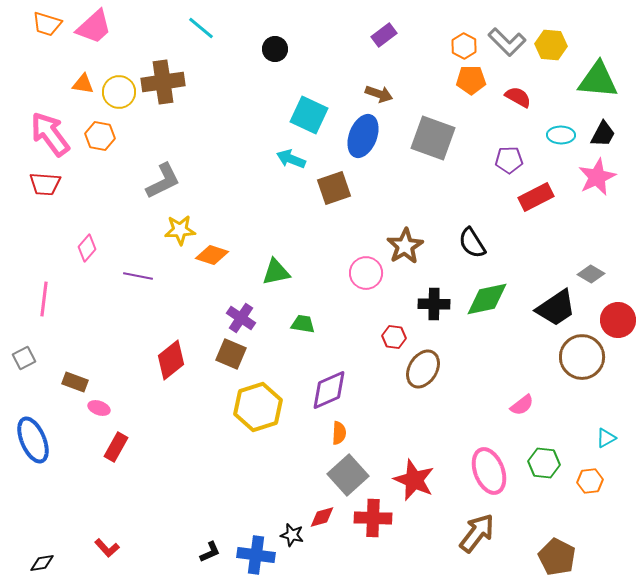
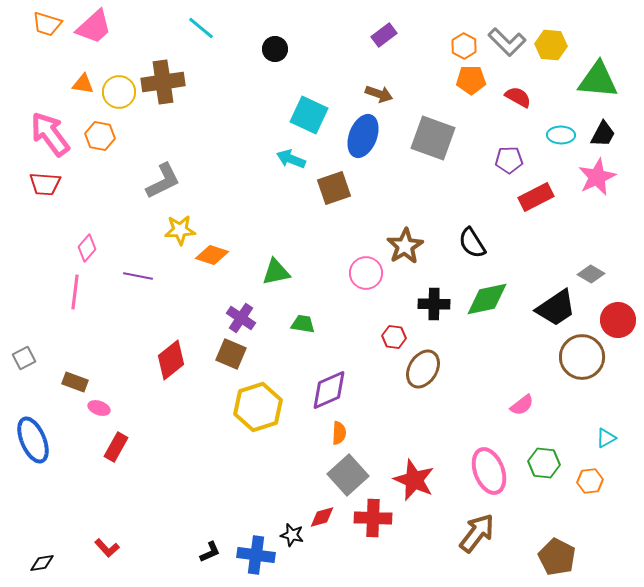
pink line at (44, 299): moved 31 px right, 7 px up
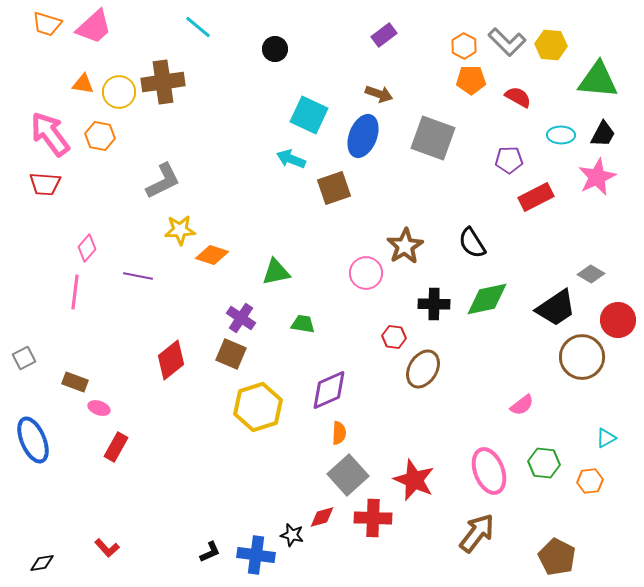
cyan line at (201, 28): moved 3 px left, 1 px up
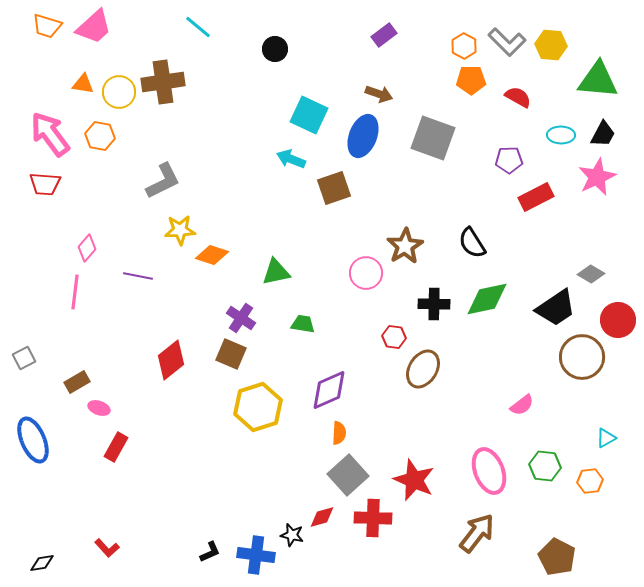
orange trapezoid at (47, 24): moved 2 px down
brown rectangle at (75, 382): moved 2 px right; rotated 50 degrees counterclockwise
green hexagon at (544, 463): moved 1 px right, 3 px down
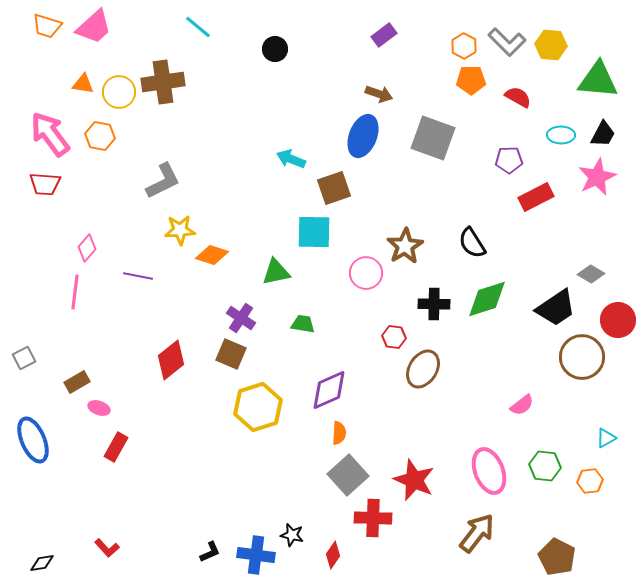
cyan square at (309, 115): moved 5 px right, 117 px down; rotated 24 degrees counterclockwise
green diamond at (487, 299): rotated 6 degrees counterclockwise
red diamond at (322, 517): moved 11 px right, 38 px down; rotated 40 degrees counterclockwise
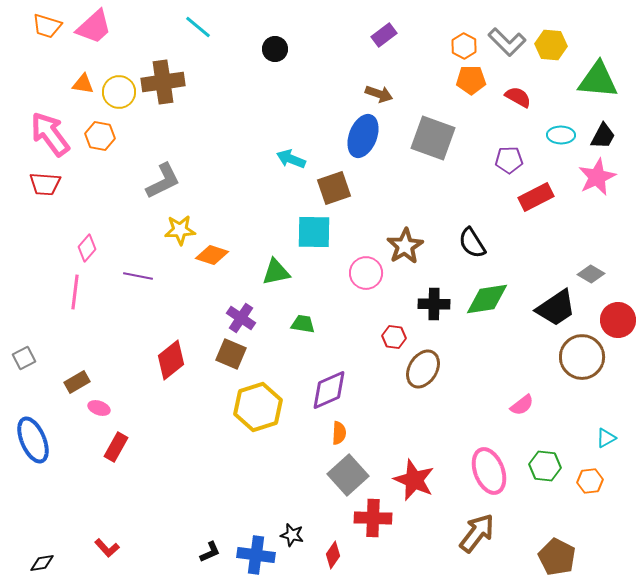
black trapezoid at (603, 134): moved 2 px down
green diamond at (487, 299): rotated 9 degrees clockwise
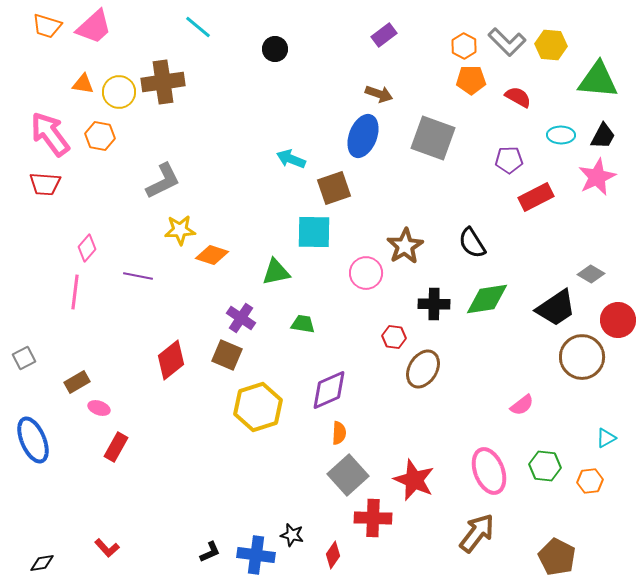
brown square at (231, 354): moved 4 px left, 1 px down
